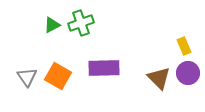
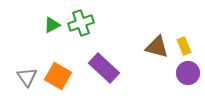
purple rectangle: rotated 44 degrees clockwise
brown triangle: moved 2 px left, 31 px up; rotated 30 degrees counterclockwise
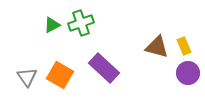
orange square: moved 2 px right, 1 px up
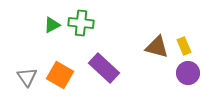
green cross: rotated 25 degrees clockwise
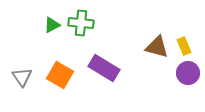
purple rectangle: rotated 12 degrees counterclockwise
gray triangle: moved 5 px left
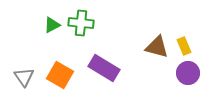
gray triangle: moved 2 px right
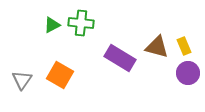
purple rectangle: moved 16 px right, 10 px up
gray triangle: moved 2 px left, 3 px down; rotated 10 degrees clockwise
